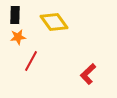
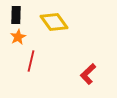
black rectangle: moved 1 px right
orange star: rotated 21 degrees counterclockwise
red line: rotated 15 degrees counterclockwise
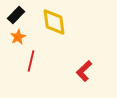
black rectangle: rotated 42 degrees clockwise
yellow diamond: rotated 28 degrees clockwise
red L-shape: moved 4 px left, 3 px up
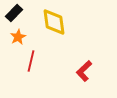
black rectangle: moved 2 px left, 2 px up
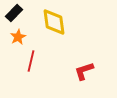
red L-shape: rotated 25 degrees clockwise
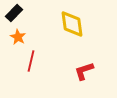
yellow diamond: moved 18 px right, 2 px down
orange star: rotated 14 degrees counterclockwise
